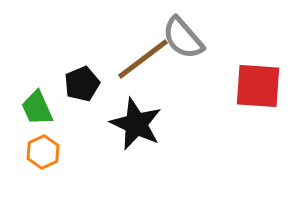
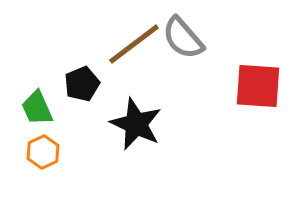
brown line: moved 9 px left, 15 px up
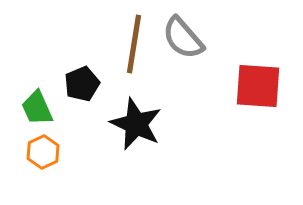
brown line: rotated 44 degrees counterclockwise
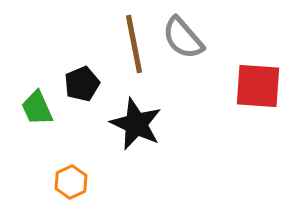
brown line: rotated 20 degrees counterclockwise
orange hexagon: moved 28 px right, 30 px down
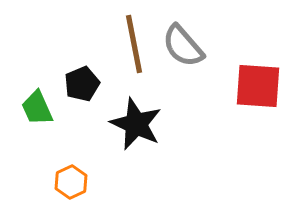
gray semicircle: moved 8 px down
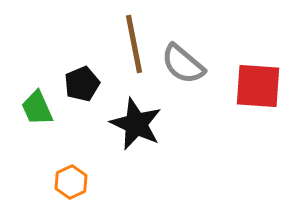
gray semicircle: moved 18 px down; rotated 9 degrees counterclockwise
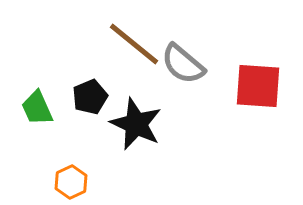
brown line: rotated 40 degrees counterclockwise
black pentagon: moved 8 px right, 13 px down
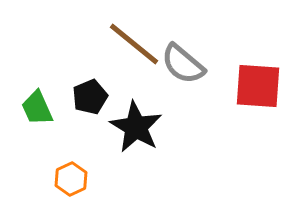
black star: moved 3 px down; rotated 6 degrees clockwise
orange hexagon: moved 3 px up
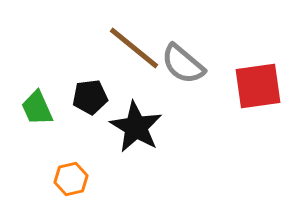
brown line: moved 4 px down
red square: rotated 12 degrees counterclockwise
black pentagon: rotated 16 degrees clockwise
orange hexagon: rotated 12 degrees clockwise
